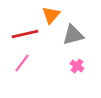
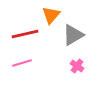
gray triangle: rotated 15 degrees counterclockwise
pink line: rotated 36 degrees clockwise
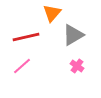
orange triangle: moved 1 px right, 2 px up
red line: moved 1 px right, 3 px down
pink line: moved 3 px down; rotated 24 degrees counterclockwise
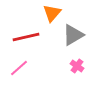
pink line: moved 3 px left, 2 px down
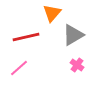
pink cross: moved 1 px up
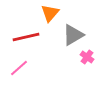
orange triangle: moved 2 px left
pink cross: moved 10 px right, 8 px up
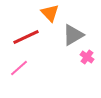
orange triangle: rotated 24 degrees counterclockwise
red line: rotated 12 degrees counterclockwise
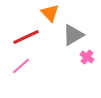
pink line: moved 2 px right, 2 px up
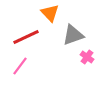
gray triangle: rotated 10 degrees clockwise
pink line: moved 1 px left; rotated 12 degrees counterclockwise
